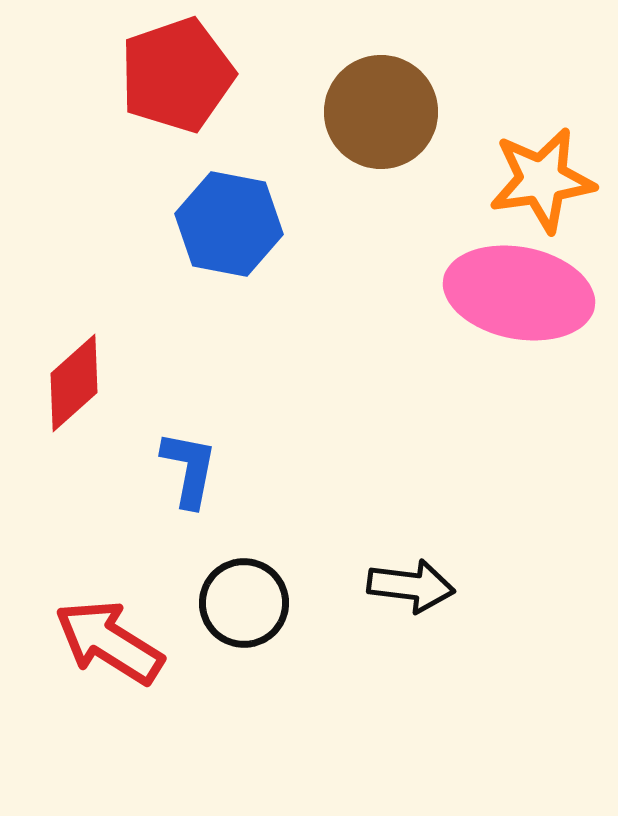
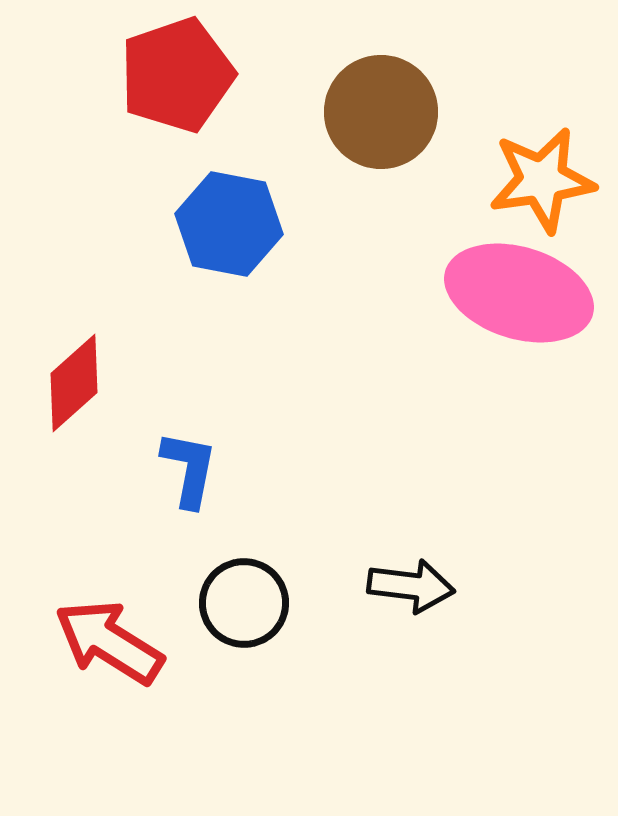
pink ellipse: rotated 6 degrees clockwise
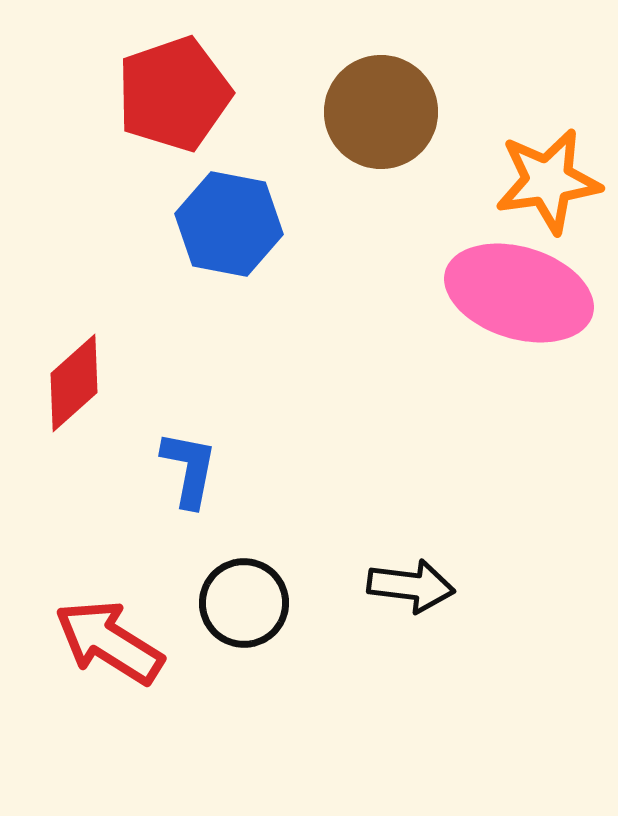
red pentagon: moved 3 px left, 19 px down
orange star: moved 6 px right, 1 px down
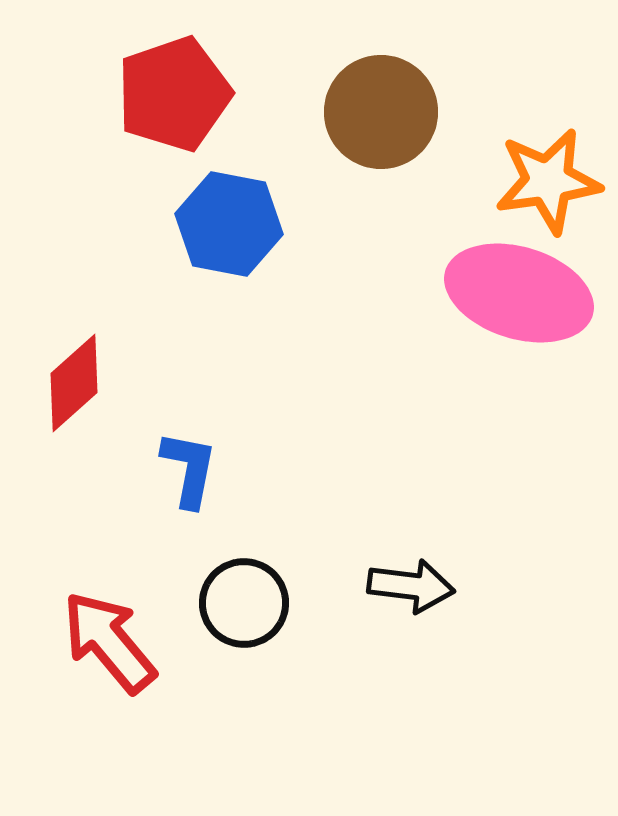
red arrow: rotated 18 degrees clockwise
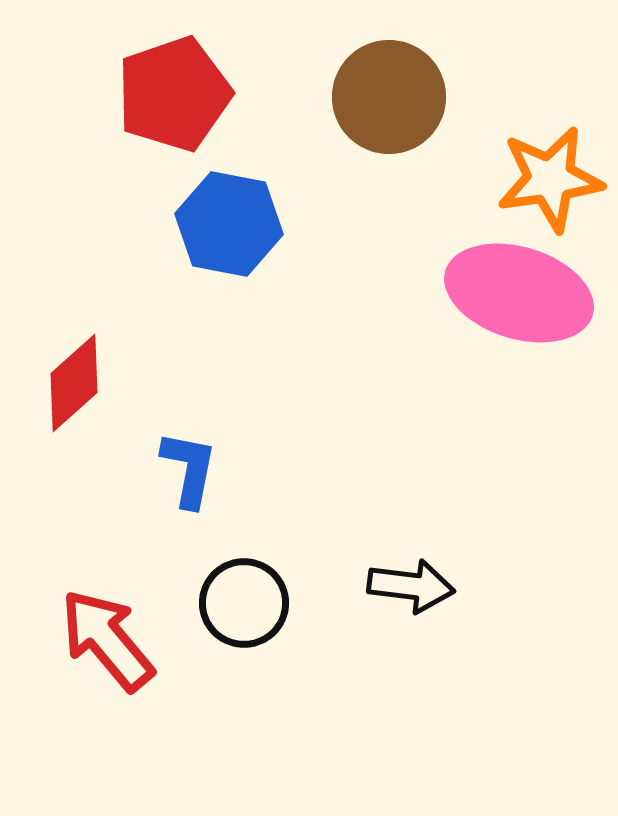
brown circle: moved 8 px right, 15 px up
orange star: moved 2 px right, 2 px up
red arrow: moved 2 px left, 2 px up
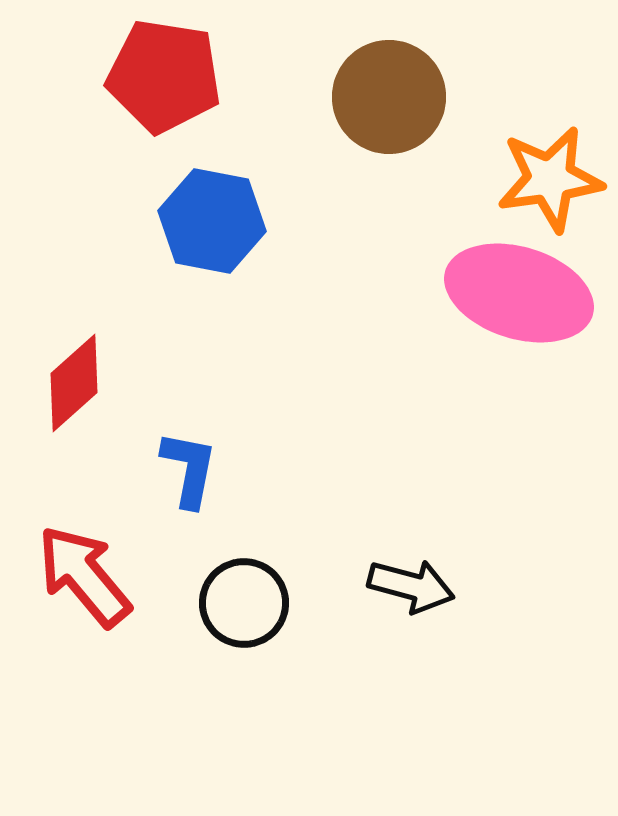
red pentagon: moved 10 px left, 18 px up; rotated 28 degrees clockwise
blue hexagon: moved 17 px left, 3 px up
black arrow: rotated 8 degrees clockwise
red arrow: moved 23 px left, 64 px up
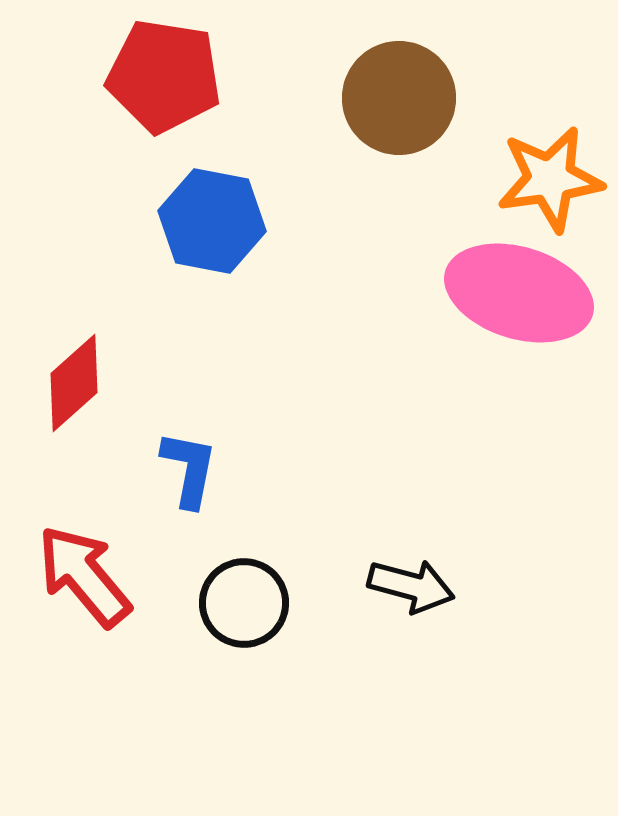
brown circle: moved 10 px right, 1 px down
